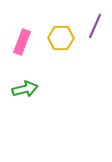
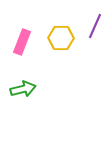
green arrow: moved 2 px left
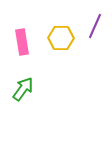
pink rectangle: rotated 30 degrees counterclockwise
green arrow: rotated 40 degrees counterclockwise
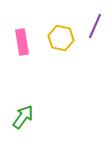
yellow hexagon: rotated 10 degrees clockwise
green arrow: moved 28 px down
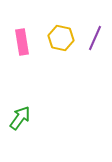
purple line: moved 12 px down
green arrow: moved 3 px left, 1 px down
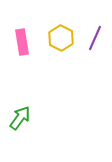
yellow hexagon: rotated 15 degrees clockwise
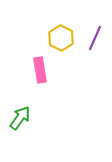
pink rectangle: moved 18 px right, 28 px down
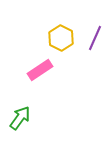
pink rectangle: rotated 65 degrees clockwise
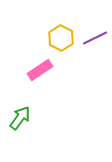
purple line: rotated 40 degrees clockwise
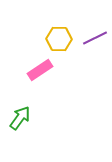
yellow hexagon: moved 2 px left, 1 px down; rotated 25 degrees counterclockwise
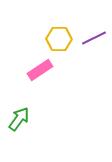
purple line: moved 1 px left
green arrow: moved 1 px left, 1 px down
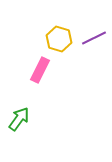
yellow hexagon: rotated 15 degrees clockwise
pink rectangle: rotated 30 degrees counterclockwise
